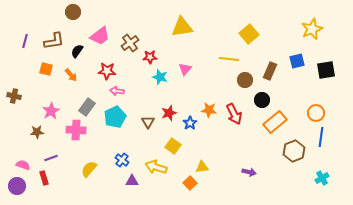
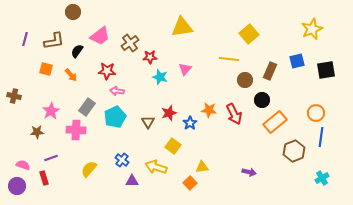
purple line at (25, 41): moved 2 px up
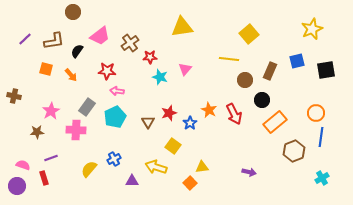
purple line at (25, 39): rotated 32 degrees clockwise
orange star at (209, 110): rotated 21 degrees clockwise
blue cross at (122, 160): moved 8 px left, 1 px up; rotated 24 degrees clockwise
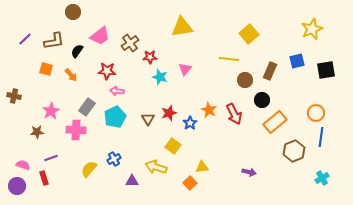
brown triangle at (148, 122): moved 3 px up
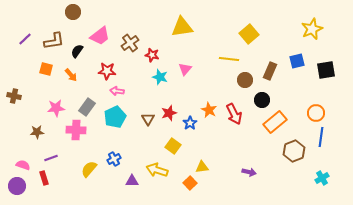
red star at (150, 57): moved 2 px right, 2 px up; rotated 16 degrees clockwise
pink star at (51, 111): moved 5 px right, 3 px up; rotated 24 degrees clockwise
yellow arrow at (156, 167): moved 1 px right, 3 px down
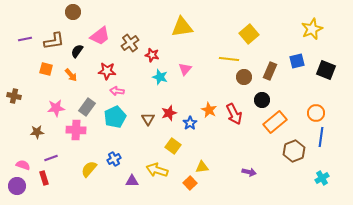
purple line at (25, 39): rotated 32 degrees clockwise
black square at (326, 70): rotated 30 degrees clockwise
brown circle at (245, 80): moved 1 px left, 3 px up
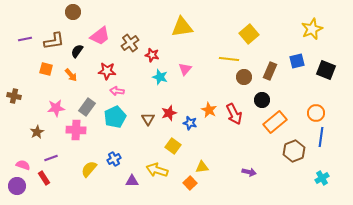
blue star at (190, 123): rotated 24 degrees counterclockwise
brown star at (37, 132): rotated 24 degrees counterclockwise
red rectangle at (44, 178): rotated 16 degrees counterclockwise
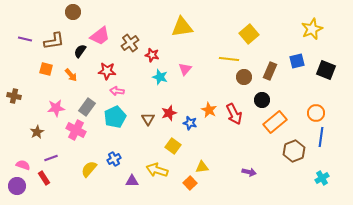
purple line at (25, 39): rotated 24 degrees clockwise
black semicircle at (77, 51): moved 3 px right
pink cross at (76, 130): rotated 24 degrees clockwise
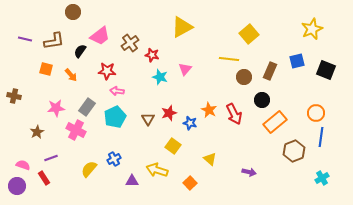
yellow triangle at (182, 27): rotated 20 degrees counterclockwise
yellow triangle at (202, 167): moved 8 px right, 8 px up; rotated 48 degrees clockwise
